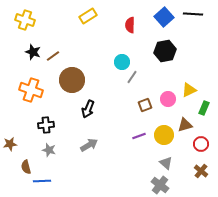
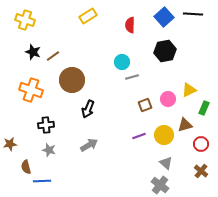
gray line: rotated 40 degrees clockwise
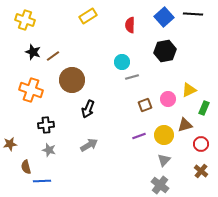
gray triangle: moved 2 px left, 3 px up; rotated 32 degrees clockwise
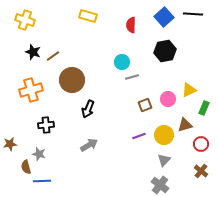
yellow rectangle: rotated 48 degrees clockwise
red semicircle: moved 1 px right
orange cross: rotated 35 degrees counterclockwise
gray star: moved 10 px left, 4 px down
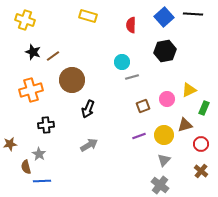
pink circle: moved 1 px left
brown square: moved 2 px left, 1 px down
gray star: rotated 16 degrees clockwise
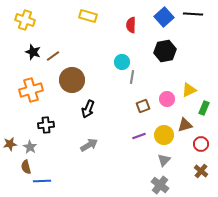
gray line: rotated 64 degrees counterclockwise
gray star: moved 9 px left, 7 px up
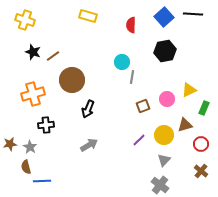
orange cross: moved 2 px right, 4 px down
purple line: moved 4 px down; rotated 24 degrees counterclockwise
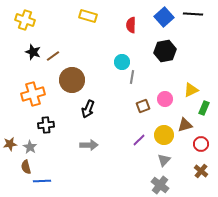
yellow triangle: moved 2 px right
pink circle: moved 2 px left
gray arrow: rotated 30 degrees clockwise
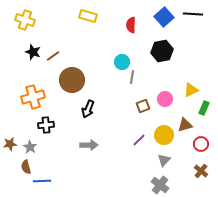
black hexagon: moved 3 px left
orange cross: moved 3 px down
